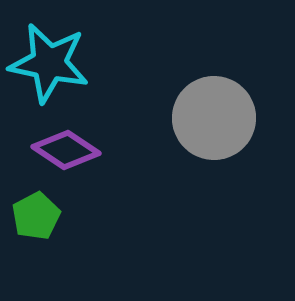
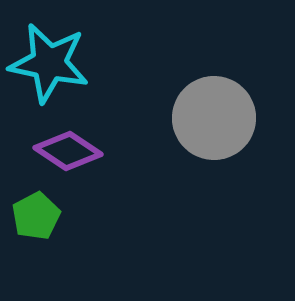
purple diamond: moved 2 px right, 1 px down
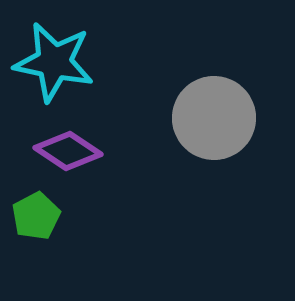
cyan star: moved 5 px right, 1 px up
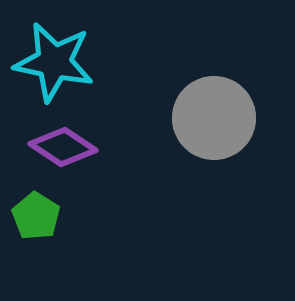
purple diamond: moved 5 px left, 4 px up
green pentagon: rotated 12 degrees counterclockwise
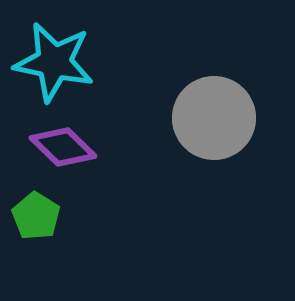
purple diamond: rotated 10 degrees clockwise
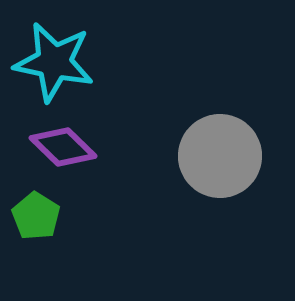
gray circle: moved 6 px right, 38 px down
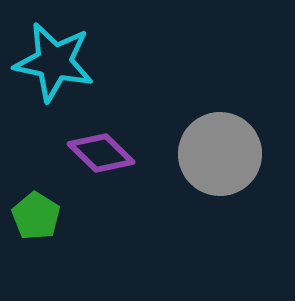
purple diamond: moved 38 px right, 6 px down
gray circle: moved 2 px up
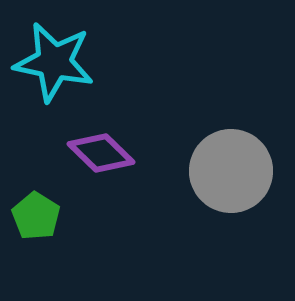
gray circle: moved 11 px right, 17 px down
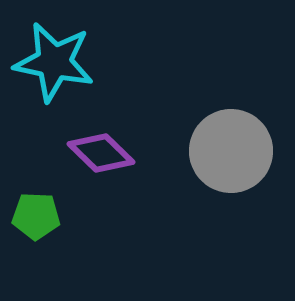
gray circle: moved 20 px up
green pentagon: rotated 30 degrees counterclockwise
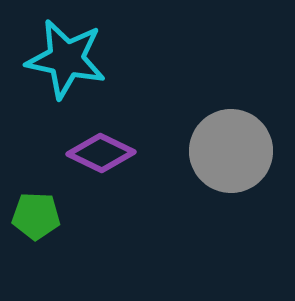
cyan star: moved 12 px right, 3 px up
purple diamond: rotated 18 degrees counterclockwise
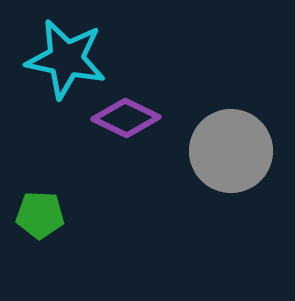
purple diamond: moved 25 px right, 35 px up
green pentagon: moved 4 px right, 1 px up
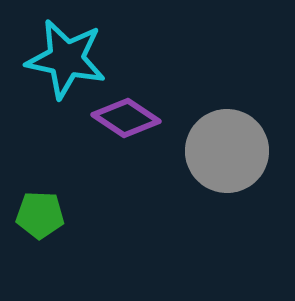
purple diamond: rotated 8 degrees clockwise
gray circle: moved 4 px left
